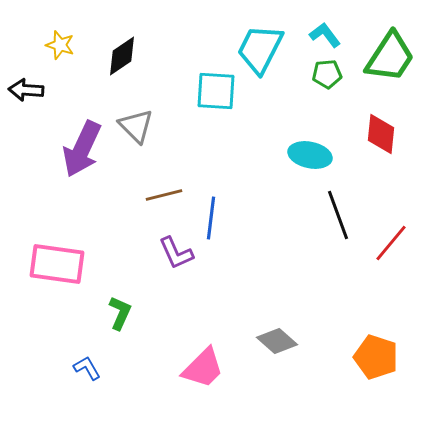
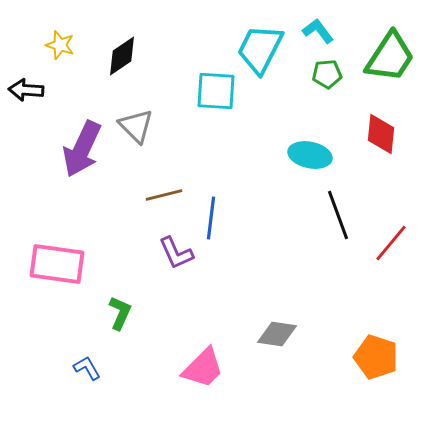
cyan L-shape: moved 7 px left, 4 px up
gray diamond: moved 7 px up; rotated 33 degrees counterclockwise
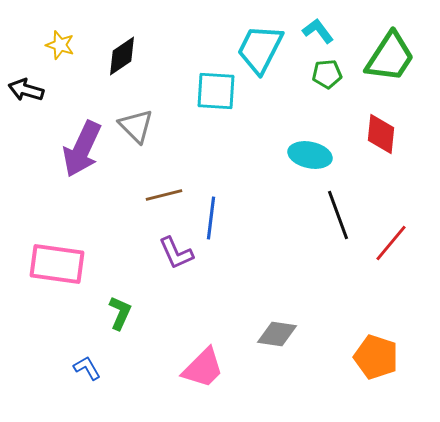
black arrow: rotated 12 degrees clockwise
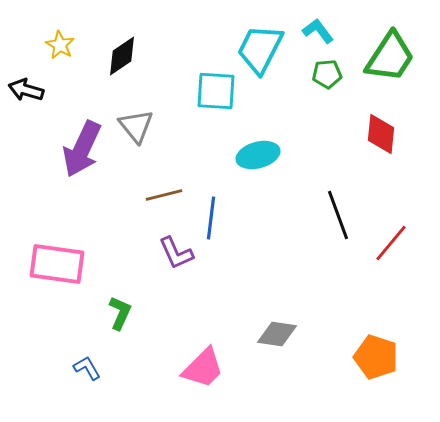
yellow star: rotated 12 degrees clockwise
gray triangle: rotated 6 degrees clockwise
cyan ellipse: moved 52 px left; rotated 27 degrees counterclockwise
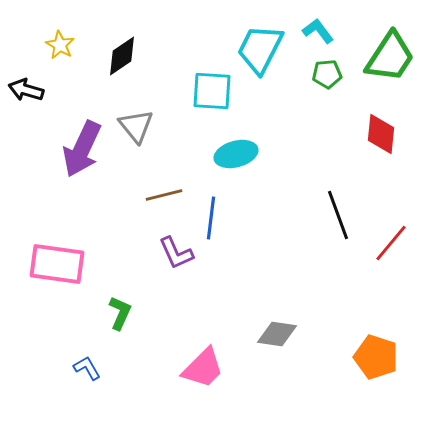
cyan square: moved 4 px left
cyan ellipse: moved 22 px left, 1 px up
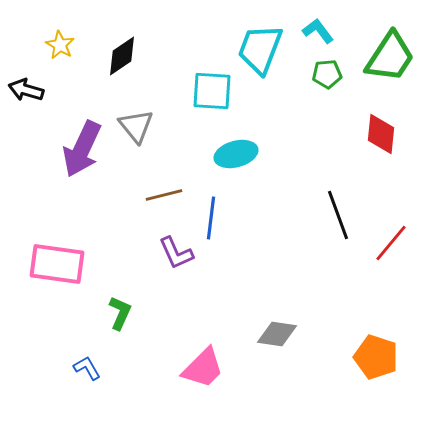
cyan trapezoid: rotated 6 degrees counterclockwise
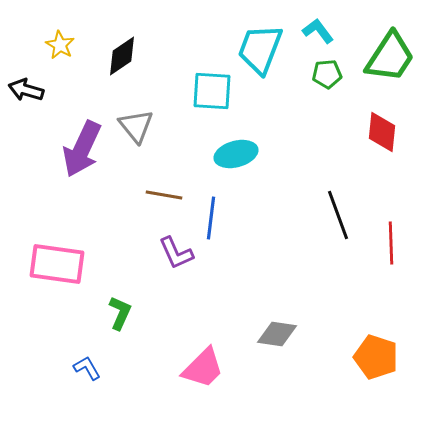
red diamond: moved 1 px right, 2 px up
brown line: rotated 24 degrees clockwise
red line: rotated 42 degrees counterclockwise
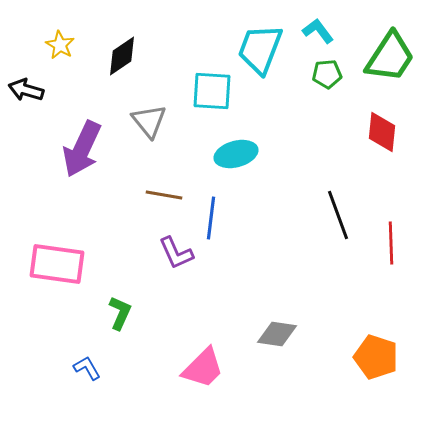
gray triangle: moved 13 px right, 5 px up
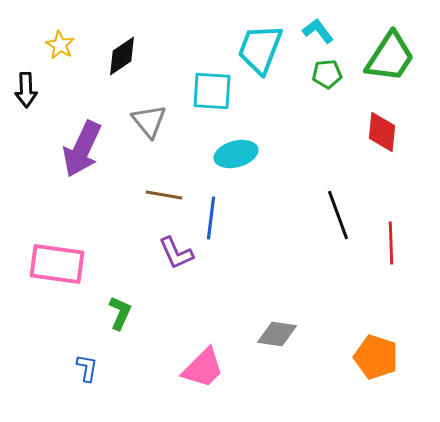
black arrow: rotated 108 degrees counterclockwise
blue L-shape: rotated 40 degrees clockwise
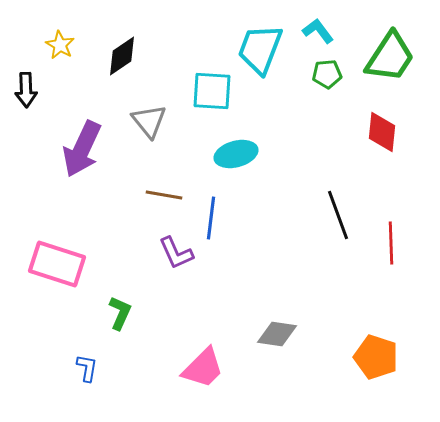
pink rectangle: rotated 10 degrees clockwise
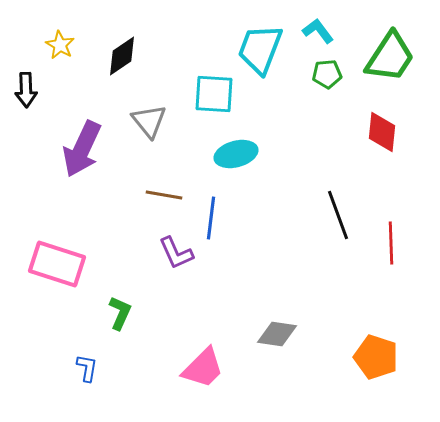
cyan square: moved 2 px right, 3 px down
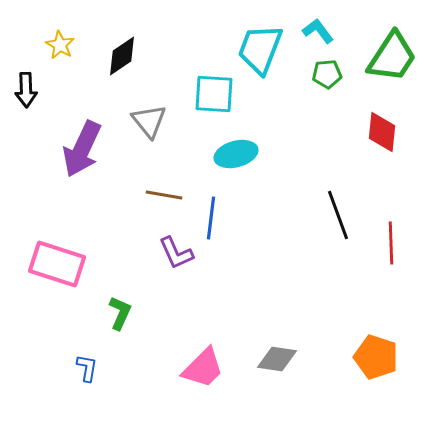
green trapezoid: moved 2 px right
gray diamond: moved 25 px down
